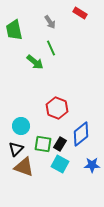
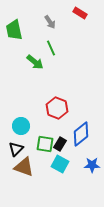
green square: moved 2 px right
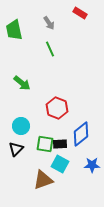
gray arrow: moved 1 px left, 1 px down
green line: moved 1 px left, 1 px down
green arrow: moved 13 px left, 21 px down
black rectangle: rotated 56 degrees clockwise
brown triangle: moved 19 px right, 13 px down; rotated 40 degrees counterclockwise
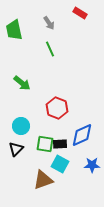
blue diamond: moved 1 px right, 1 px down; rotated 15 degrees clockwise
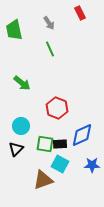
red rectangle: rotated 32 degrees clockwise
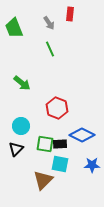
red rectangle: moved 10 px left, 1 px down; rotated 32 degrees clockwise
green trapezoid: moved 2 px up; rotated 10 degrees counterclockwise
blue diamond: rotated 50 degrees clockwise
cyan square: rotated 18 degrees counterclockwise
brown triangle: rotated 25 degrees counterclockwise
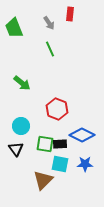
red hexagon: moved 1 px down
black triangle: rotated 21 degrees counterclockwise
blue star: moved 7 px left, 1 px up
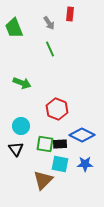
green arrow: rotated 18 degrees counterclockwise
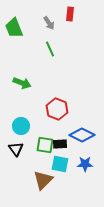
green square: moved 1 px down
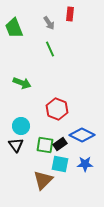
black rectangle: rotated 32 degrees counterclockwise
black triangle: moved 4 px up
